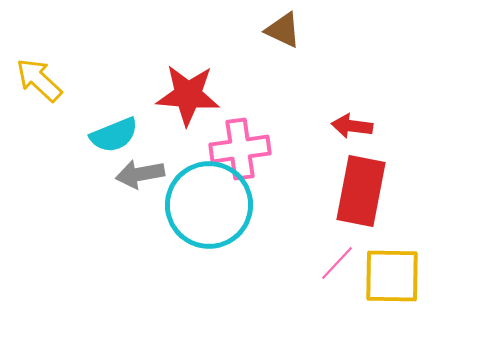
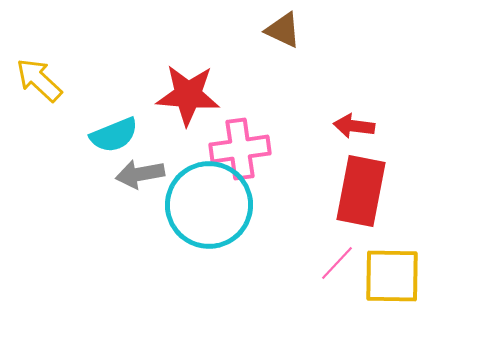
red arrow: moved 2 px right
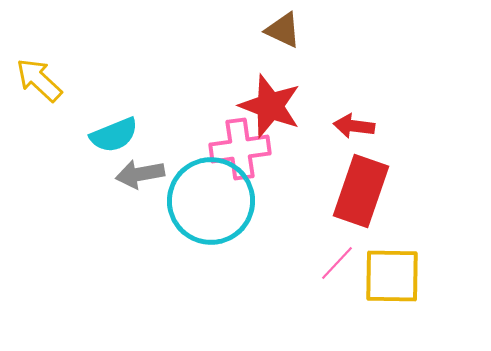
red star: moved 82 px right, 11 px down; rotated 16 degrees clockwise
red rectangle: rotated 8 degrees clockwise
cyan circle: moved 2 px right, 4 px up
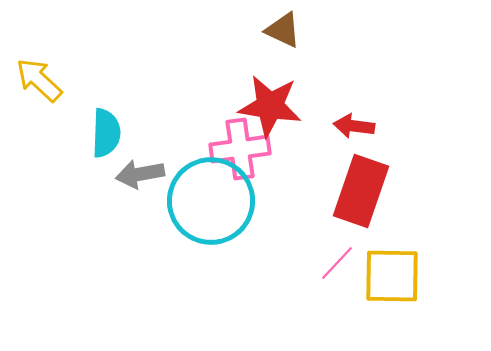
red star: rotated 12 degrees counterclockwise
cyan semicircle: moved 8 px left, 2 px up; rotated 66 degrees counterclockwise
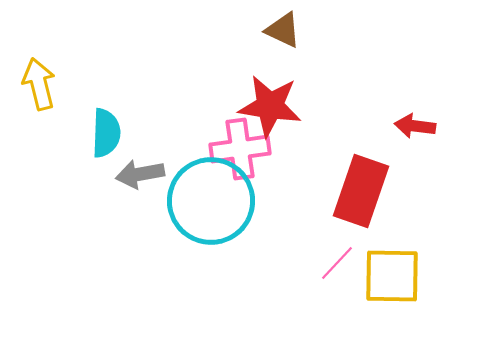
yellow arrow: moved 4 px down; rotated 33 degrees clockwise
red arrow: moved 61 px right
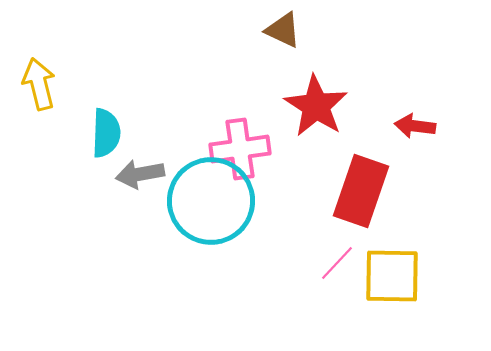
red star: moved 46 px right; rotated 24 degrees clockwise
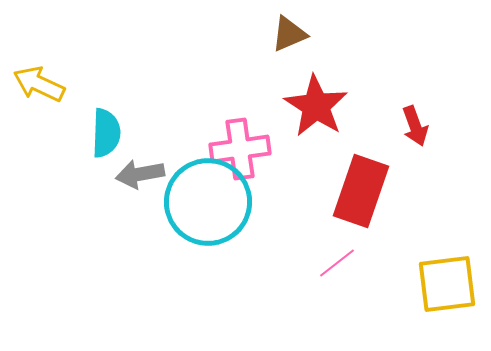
brown triangle: moved 6 px right, 4 px down; rotated 48 degrees counterclockwise
yellow arrow: rotated 51 degrees counterclockwise
red arrow: rotated 117 degrees counterclockwise
cyan circle: moved 3 px left, 1 px down
pink line: rotated 9 degrees clockwise
yellow square: moved 55 px right, 8 px down; rotated 8 degrees counterclockwise
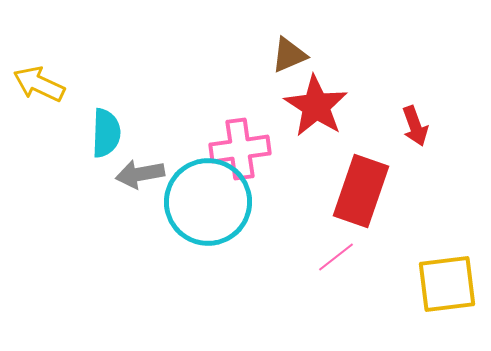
brown triangle: moved 21 px down
pink line: moved 1 px left, 6 px up
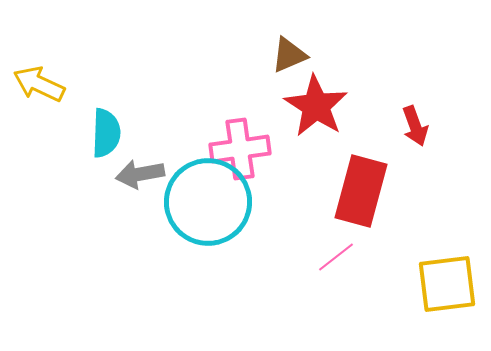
red rectangle: rotated 4 degrees counterclockwise
